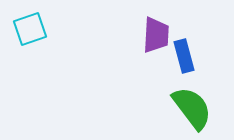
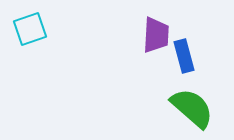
green semicircle: rotated 12 degrees counterclockwise
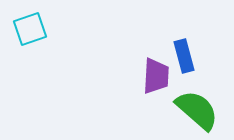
purple trapezoid: moved 41 px down
green semicircle: moved 5 px right, 2 px down
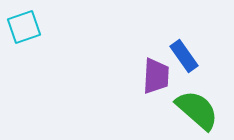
cyan square: moved 6 px left, 2 px up
blue rectangle: rotated 20 degrees counterclockwise
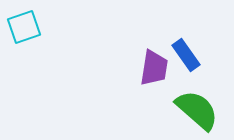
blue rectangle: moved 2 px right, 1 px up
purple trapezoid: moved 2 px left, 8 px up; rotated 6 degrees clockwise
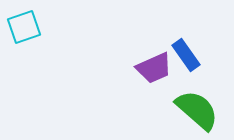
purple trapezoid: rotated 57 degrees clockwise
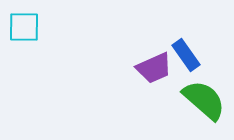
cyan square: rotated 20 degrees clockwise
green semicircle: moved 7 px right, 10 px up
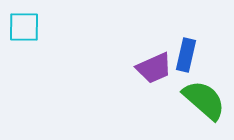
blue rectangle: rotated 48 degrees clockwise
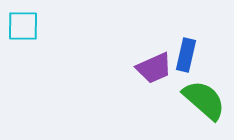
cyan square: moved 1 px left, 1 px up
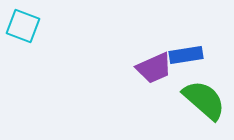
cyan square: rotated 20 degrees clockwise
blue rectangle: rotated 68 degrees clockwise
